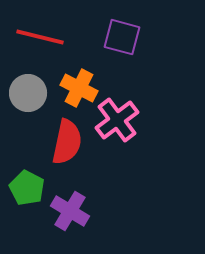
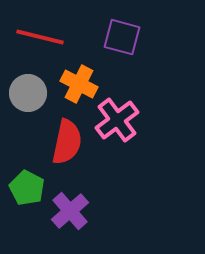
orange cross: moved 4 px up
purple cross: rotated 18 degrees clockwise
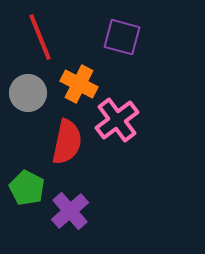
red line: rotated 54 degrees clockwise
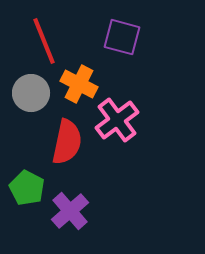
red line: moved 4 px right, 4 px down
gray circle: moved 3 px right
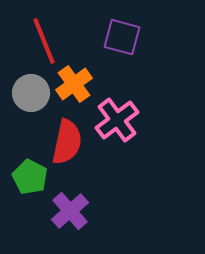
orange cross: moved 5 px left; rotated 27 degrees clockwise
green pentagon: moved 3 px right, 11 px up
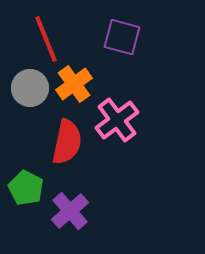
red line: moved 2 px right, 2 px up
gray circle: moved 1 px left, 5 px up
green pentagon: moved 4 px left, 11 px down
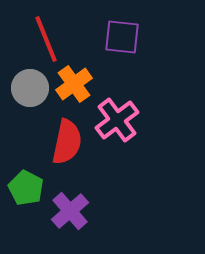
purple square: rotated 9 degrees counterclockwise
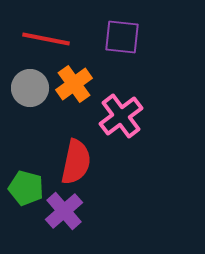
red line: rotated 57 degrees counterclockwise
pink cross: moved 4 px right, 4 px up
red semicircle: moved 9 px right, 20 px down
green pentagon: rotated 12 degrees counterclockwise
purple cross: moved 6 px left
